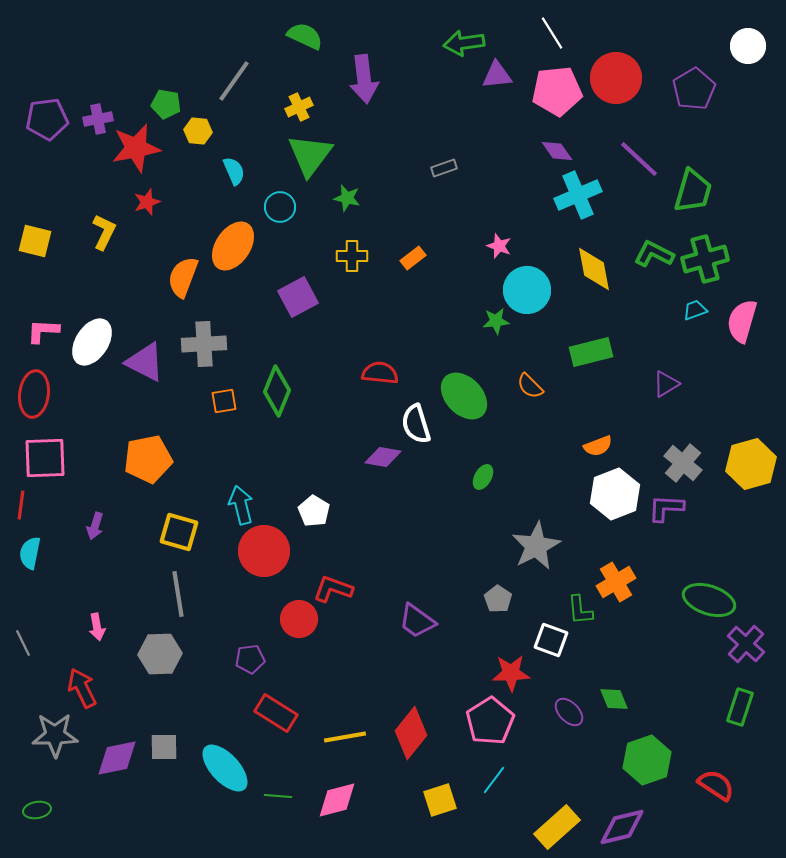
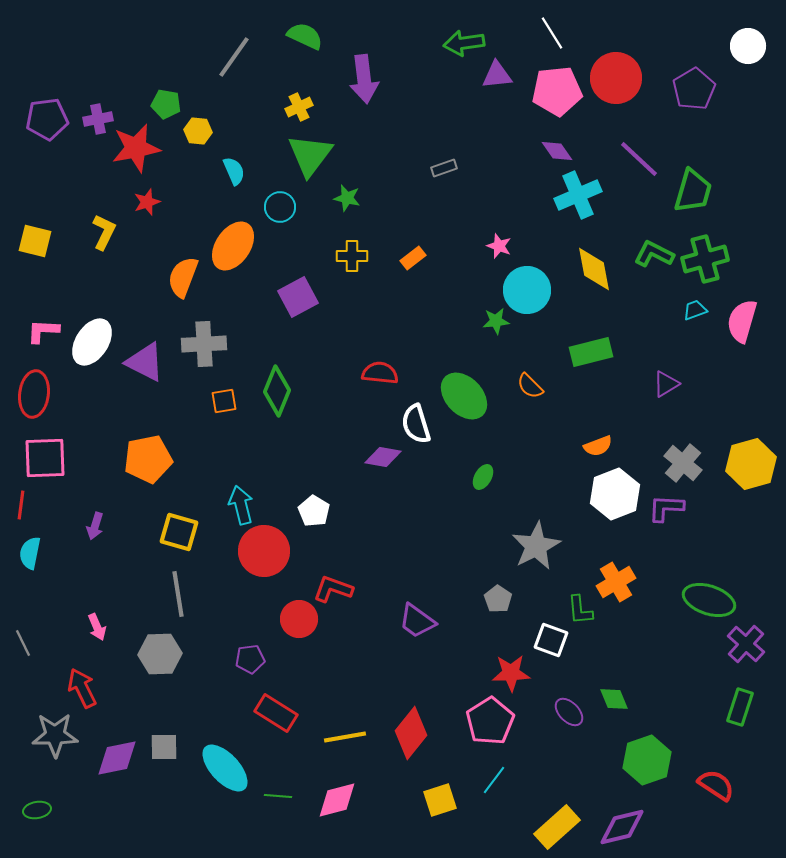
gray line at (234, 81): moved 24 px up
pink arrow at (97, 627): rotated 12 degrees counterclockwise
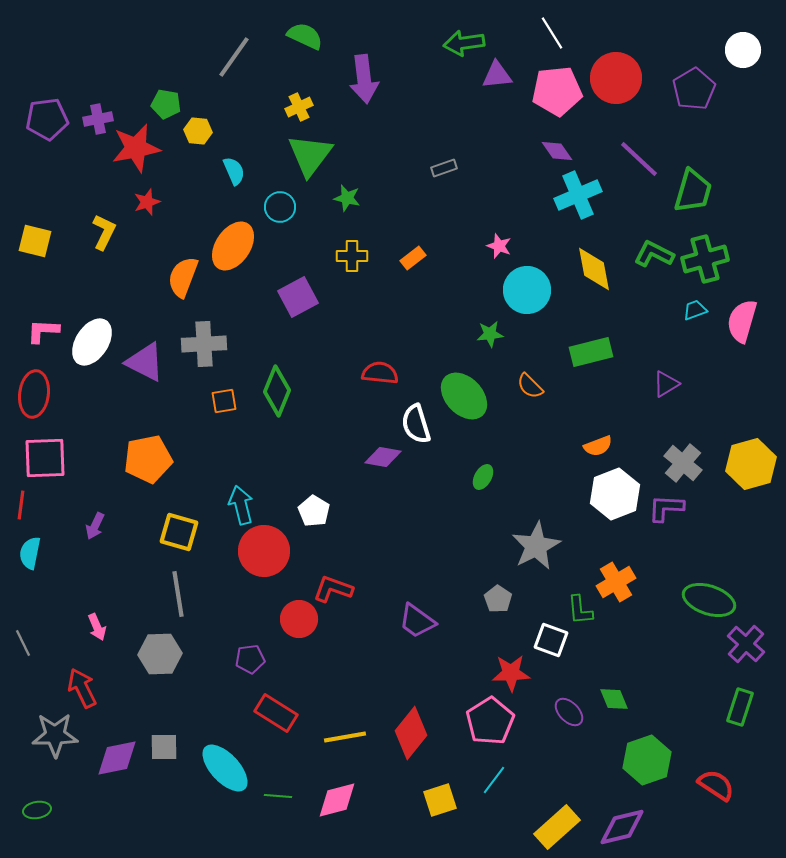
white circle at (748, 46): moved 5 px left, 4 px down
green star at (496, 321): moved 6 px left, 13 px down
purple arrow at (95, 526): rotated 8 degrees clockwise
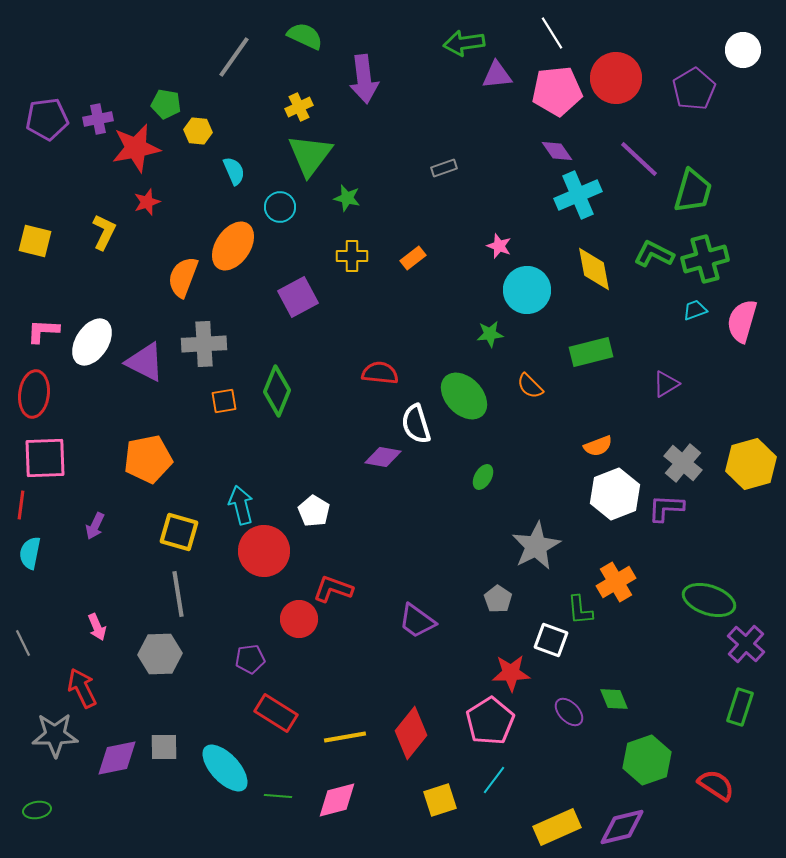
yellow rectangle at (557, 827): rotated 18 degrees clockwise
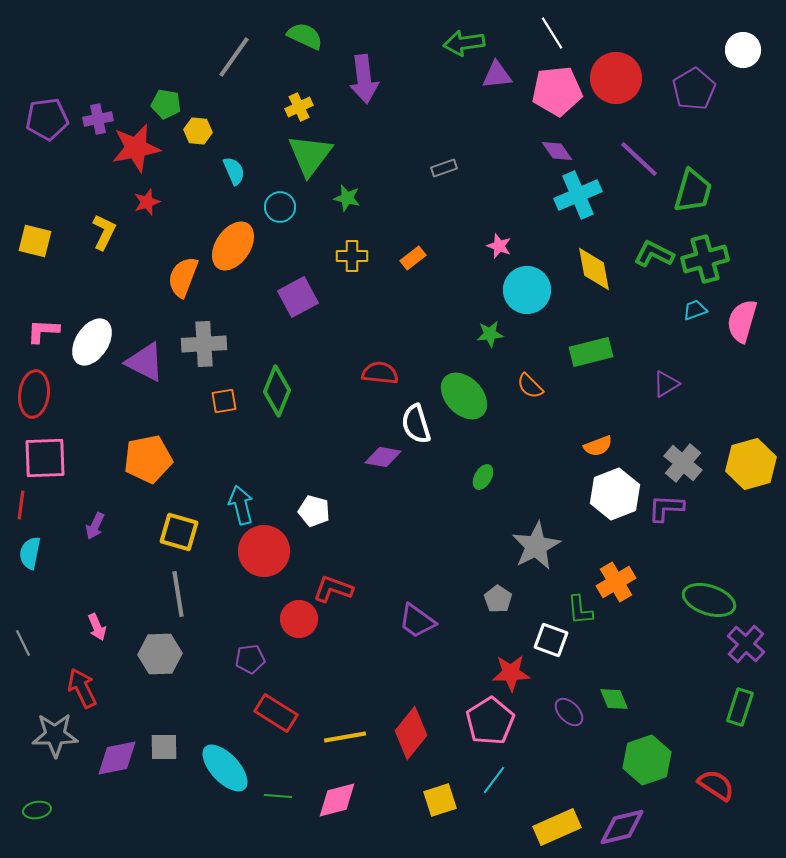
white pentagon at (314, 511): rotated 16 degrees counterclockwise
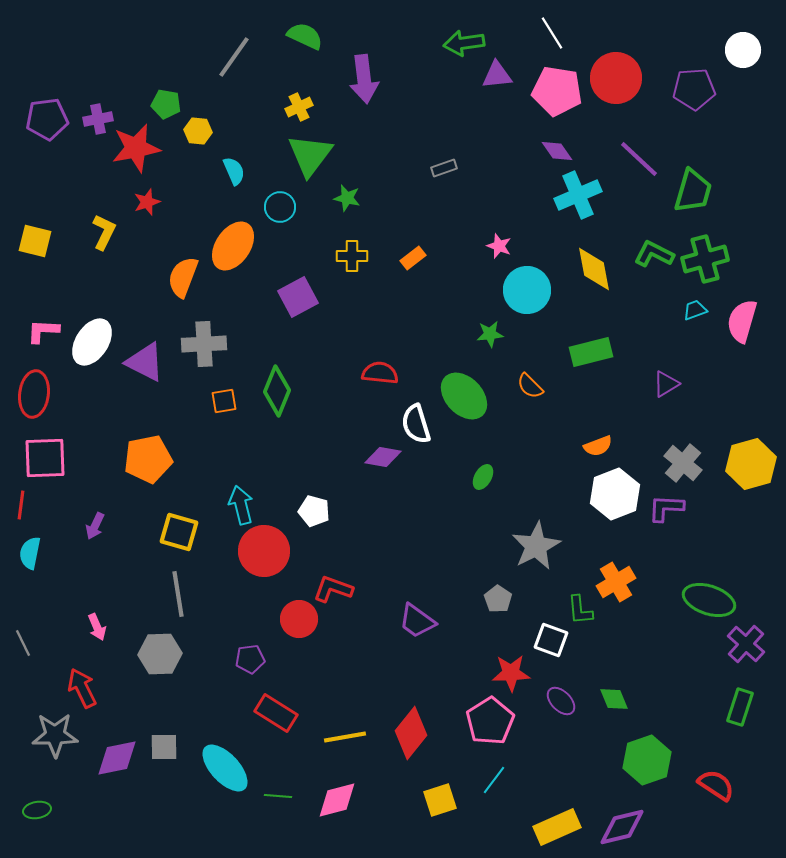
purple pentagon at (694, 89): rotated 27 degrees clockwise
pink pentagon at (557, 91): rotated 15 degrees clockwise
purple ellipse at (569, 712): moved 8 px left, 11 px up
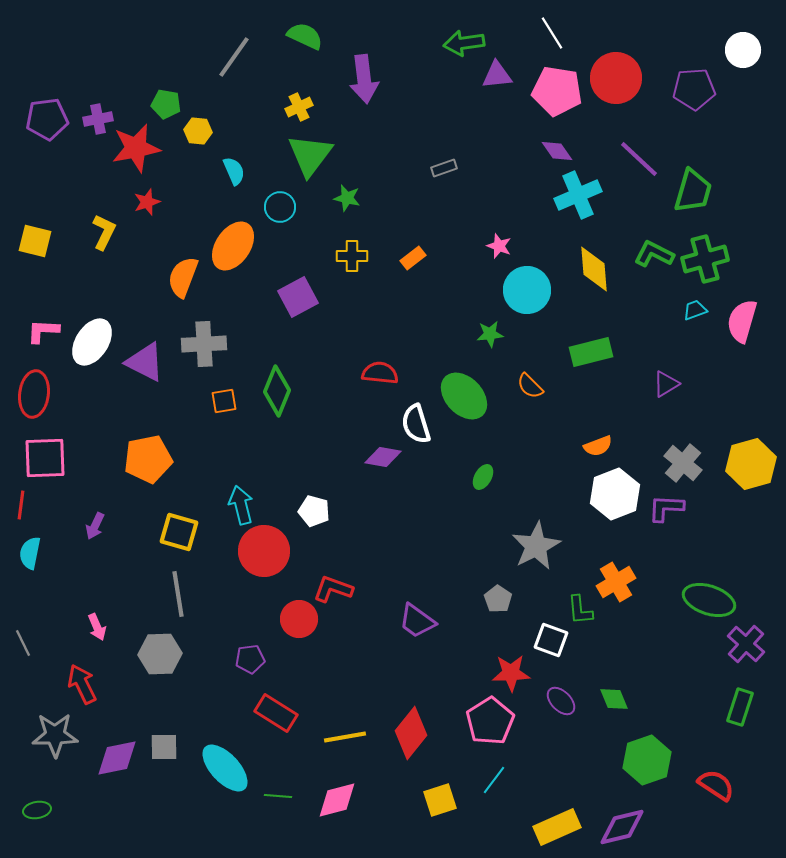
yellow diamond at (594, 269): rotated 6 degrees clockwise
red arrow at (82, 688): moved 4 px up
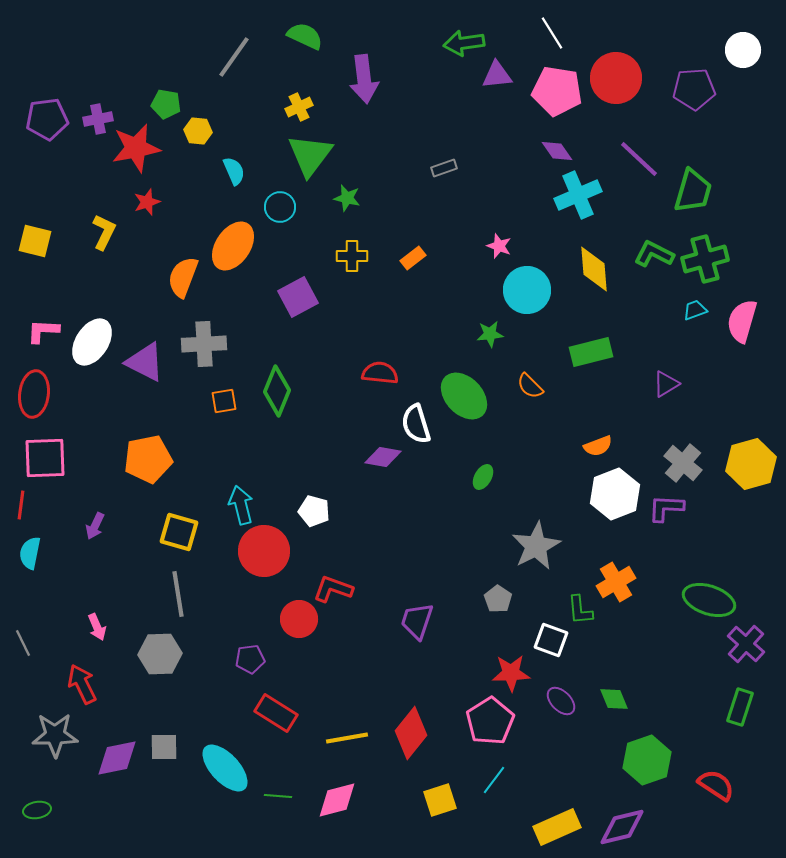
purple trapezoid at (417, 621): rotated 72 degrees clockwise
yellow line at (345, 737): moved 2 px right, 1 px down
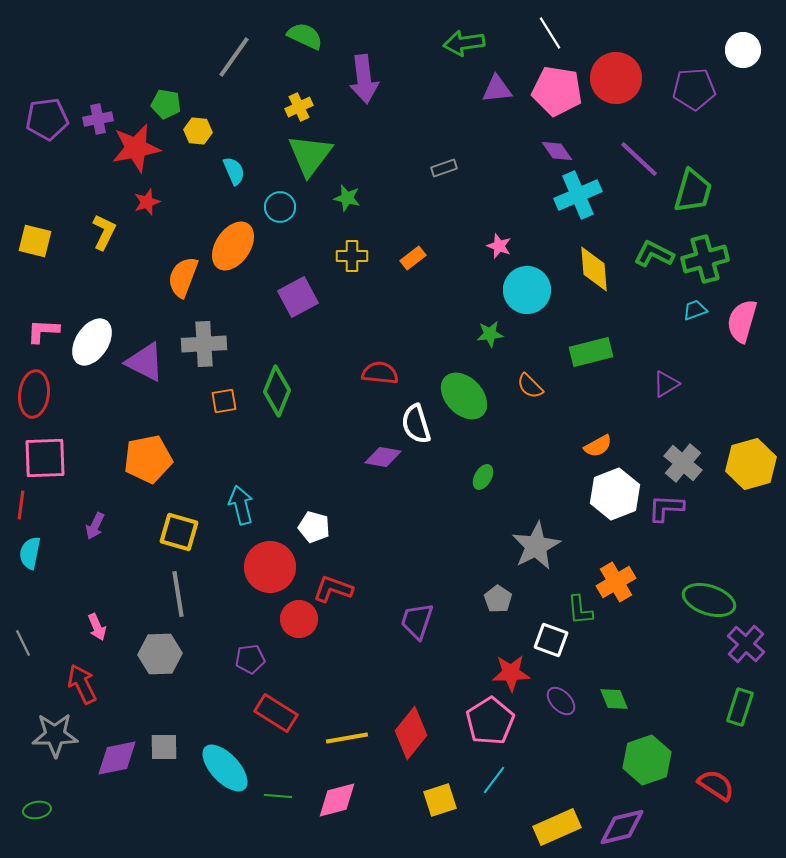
white line at (552, 33): moved 2 px left
purple triangle at (497, 75): moved 14 px down
orange semicircle at (598, 446): rotated 8 degrees counterclockwise
white pentagon at (314, 511): moved 16 px down
red circle at (264, 551): moved 6 px right, 16 px down
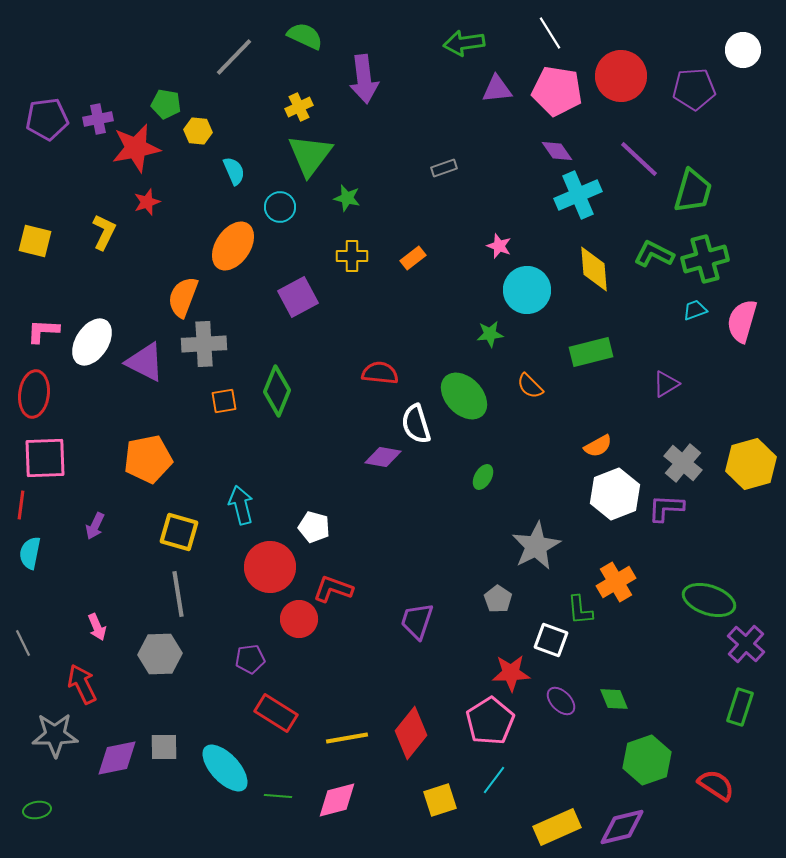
gray line at (234, 57): rotated 9 degrees clockwise
red circle at (616, 78): moved 5 px right, 2 px up
orange semicircle at (183, 277): moved 20 px down
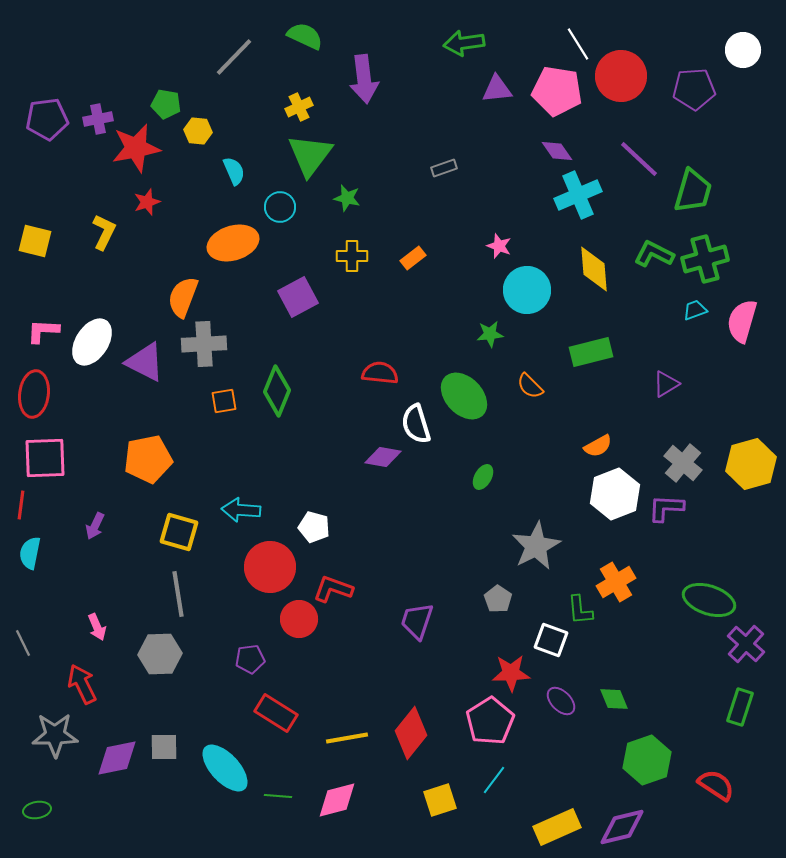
white line at (550, 33): moved 28 px right, 11 px down
orange ellipse at (233, 246): moved 3 px up; rotated 39 degrees clockwise
cyan arrow at (241, 505): moved 5 px down; rotated 72 degrees counterclockwise
